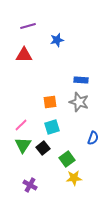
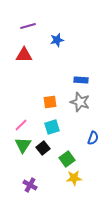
gray star: moved 1 px right
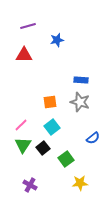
cyan square: rotated 21 degrees counterclockwise
blue semicircle: rotated 32 degrees clockwise
green square: moved 1 px left
yellow star: moved 6 px right, 5 px down
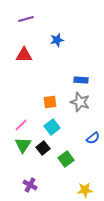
purple line: moved 2 px left, 7 px up
yellow star: moved 5 px right, 7 px down
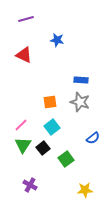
blue star: rotated 24 degrees clockwise
red triangle: rotated 24 degrees clockwise
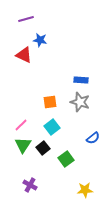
blue star: moved 17 px left
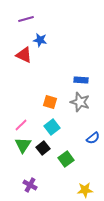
orange square: rotated 24 degrees clockwise
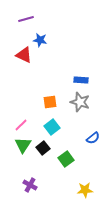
orange square: rotated 24 degrees counterclockwise
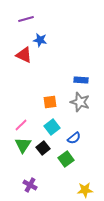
blue semicircle: moved 19 px left
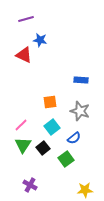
gray star: moved 9 px down
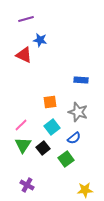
gray star: moved 2 px left, 1 px down
purple cross: moved 3 px left
